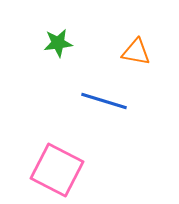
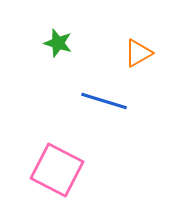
green star: rotated 24 degrees clockwise
orange triangle: moved 2 px right, 1 px down; rotated 40 degrees counterclockwise
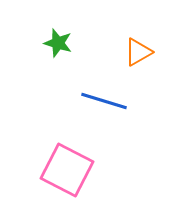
orange triangle: moved 1 px up
pink square: moved 10 px right
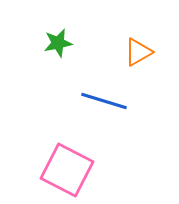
green star: rotated 28 degrees counterclockwise
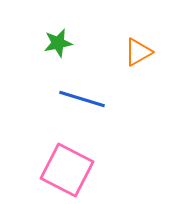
blue line: moved 22 px left, 2 px up
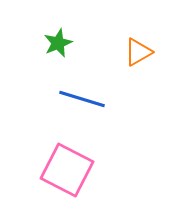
green star: rotated 12 degrees counterclockwise
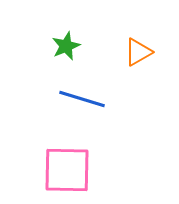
green star: moved 8 px right, 3 px down
pink square: rotated 26 degrees counterclockwise
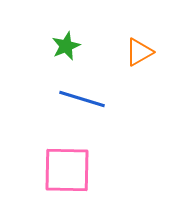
orange triangle: moved 1 px right
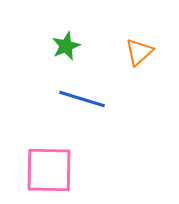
orange triangle: rotated 12 degrees counterclockwise
pink square: moved 18 px left
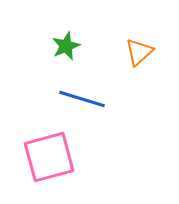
pink square: moved 13 px up; rotated 16 degrees counterclockwise
